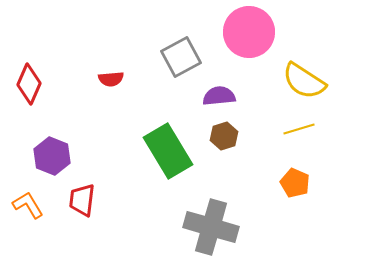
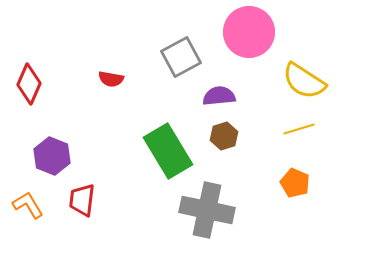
red semicircle: rotated 15 degrees clockwise
gray cross: moved 4 px left, 17 px up; rotated 4 degrees counterclockwise
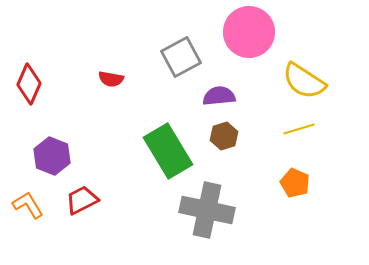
red trapezoid: rotated 56 degrees clockwise
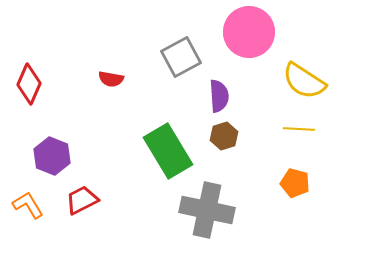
purple semicircle: rotated 92 degrees clockwise
yellow line: rotated 20 degrees clockwise
orange pentagon: rotated 8 degrees counterclockwise
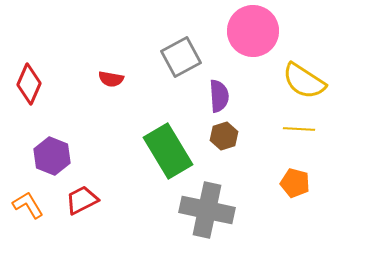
pink circle: moved 4 px right, 1 px up
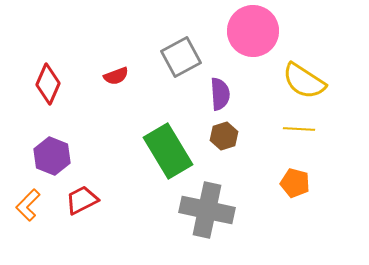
red semicircle: moved 5 px right, 3 px up; rotated 30 degrees counterclockwise
red diamond: moved 19 px right
purple semicircle: moved 1 px right, 2 px up
orange L-shape: rotated 104 degrees counterclockwise
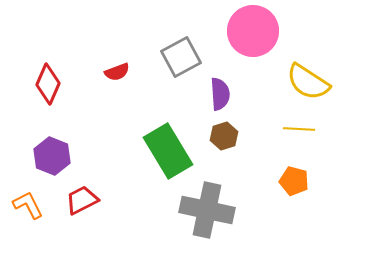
red semicircle: moved 1 px right, 4 px up
yellow semicircle: moved 4 px right, 1 px down
orange pentagon: moved 1 px left, 2 px up
orange L-shape: rotated 108 degrees clockwise
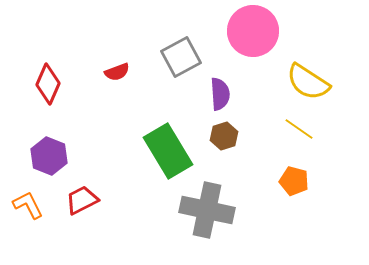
yellow line: rotated 32 degrees clockwise
purple hexagon: moved 3 px left
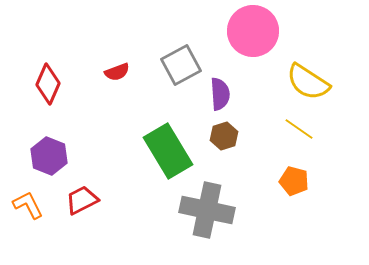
gray square: moved 8 px down
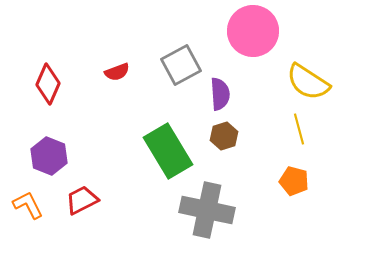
yellow line: rotated 40 degrees clockwise
